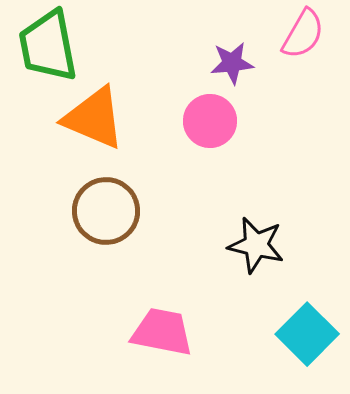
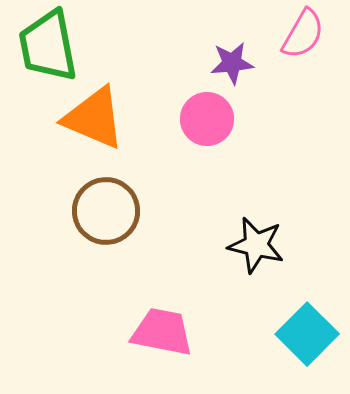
pink circle: moved 3 px left, 2 px up
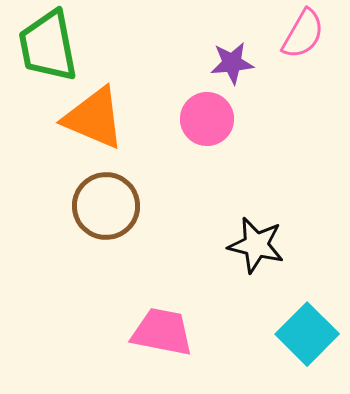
brown circle: moved 5 px up
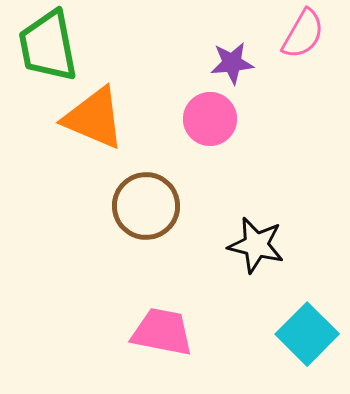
pink circle: moved 3 px right
brown circle: moved 40 px right
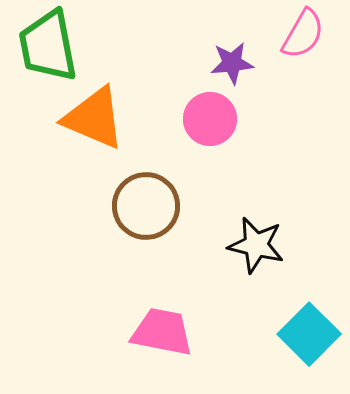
cyan square: moved 2 px right
